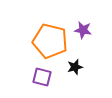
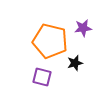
purple star: moved 2 px up; rotated 18 degrees counterclockwise
black star: moved 4 px up
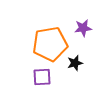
orange pentagon: moved 3 px down; rotated 24 degrees counterclockwise
purple square: rotated 18 degrees counterclockwise
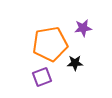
black star: rotated 14 degrees clockwise
purple square: rotated 18 degrees counterclockwise
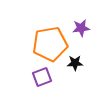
purple star: moved 2 px left
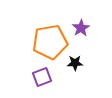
purple star: rotated 24 degrees counterclockwise
orange pentagon: moved 2 px up
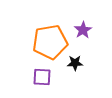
purple star: moved 2 px right, 2 px down
purple square: rotated 24 degrees clockwise
